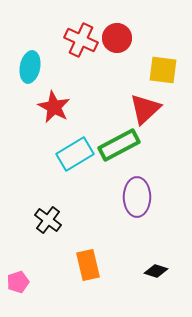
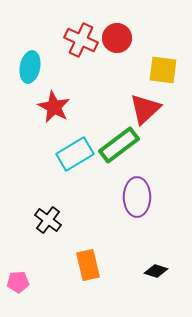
green rectangle: rotated 9 degrees counterclockwise
pink pentagon: rotated 15 degrees clockwise
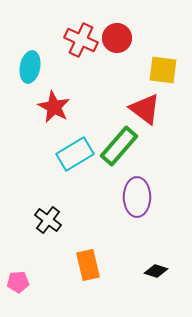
red triangle: rotated 40 degrees counterclockwise
green rectangle: moved 1 px down; rotated 12 degrees counterclockwise
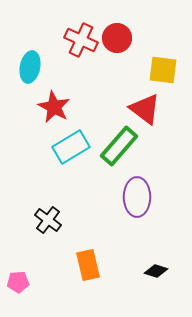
cyan rectangle: moved 4 px left, 7 px up
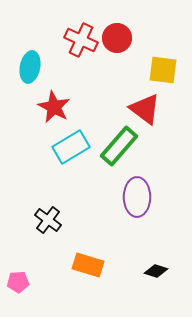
orange rectangle: rotated 60 degrees counterclockwise
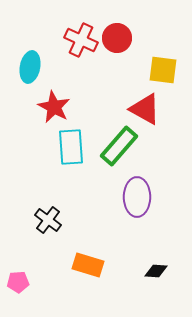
red triangle: rotated 8 degrees counterclockwise
cyan rectangle: rotated 63 degrees counterclockwise
black diamond: rotated 15 degrees counterclockwise
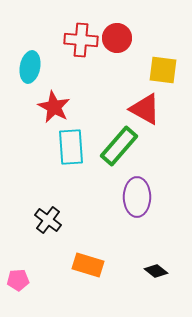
red cross: rotated 20 degrees counterclockwise
black diamond: rotated 35 degrees clockwise
pink pentagon: moved 2 px up
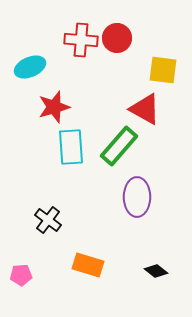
cyan ellipse: rotated 56 degrees clockwise
red star: rotated 28 degrees clockwise
pink pentagon: moved 3 px right, 5 px up
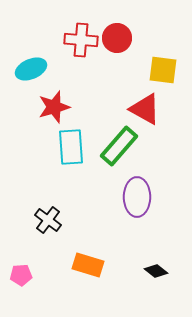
cyan ellipse: moved 1 px right, 2 px down
